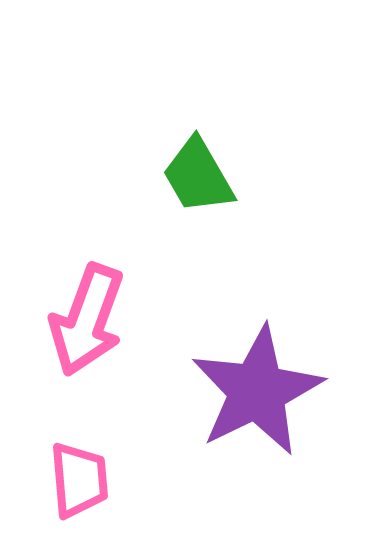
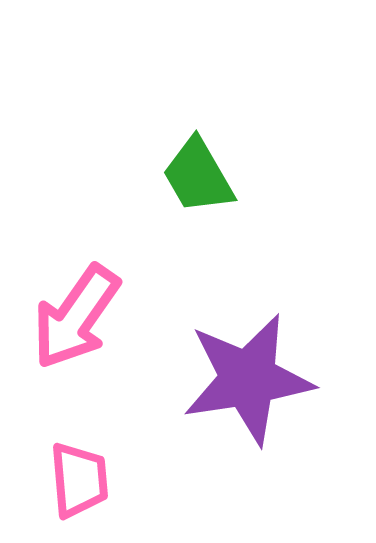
pink arrow: moved 11 px left, 3 px up; rotated 15 degrees clockwise
purple star: moved 9 px left, 12 px up; rotated 17 degrees clockwise
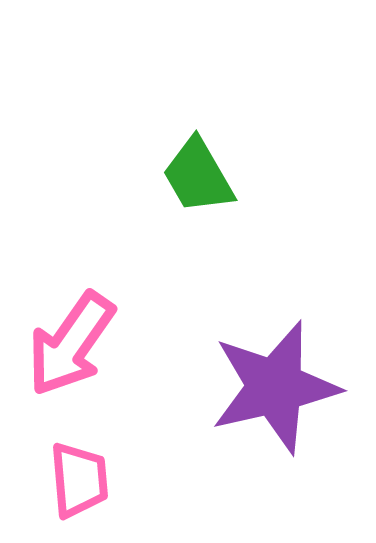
pink arrow: moved 5 px left, 27 px down
purple star: moved 27 px right, 8 px down; rotated 4 degrees counterclockwise
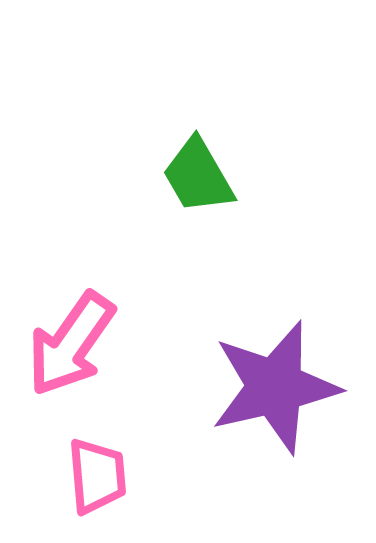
pink trapezoid: moved 18 px right, 4 px up
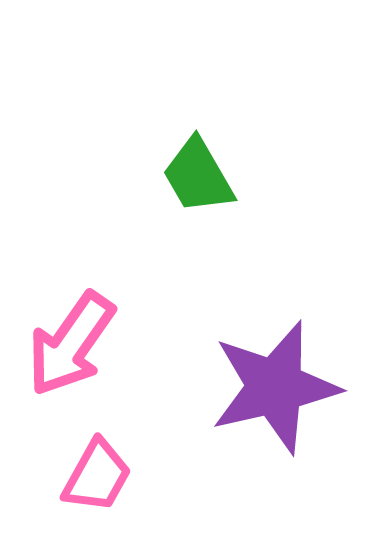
pink trapezoid: rotated 34 degrees clockwise
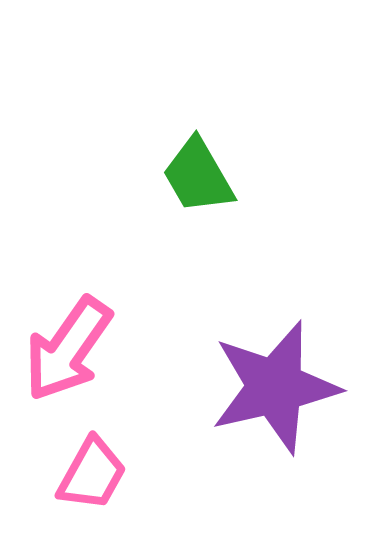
pink arrow: moved 3 px left, 5 px down
pink trapezoid: moved 5 px left, 2 px up
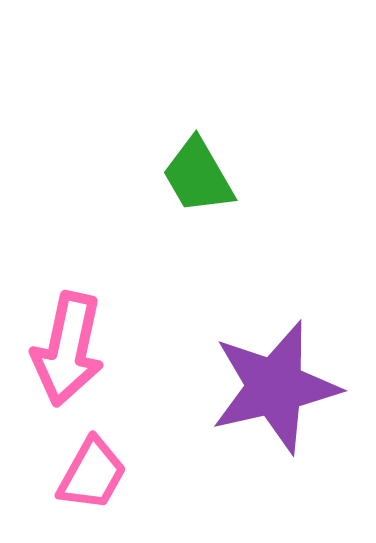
pink arrow: rotated 23 degrees counterclockwise
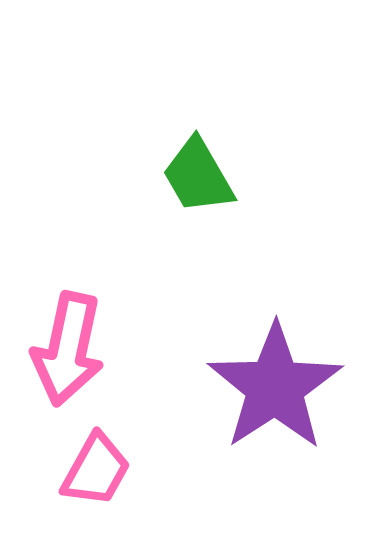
purple star: rotated 20 degrees counterclockwise
pink trapezoid: moved 4 px right, 4 px up
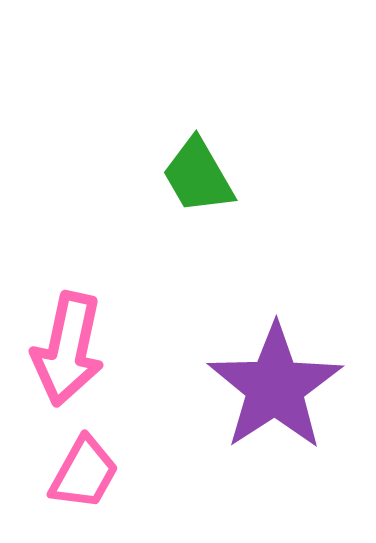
pink trapezoid: moved 12 px left, 3 px down
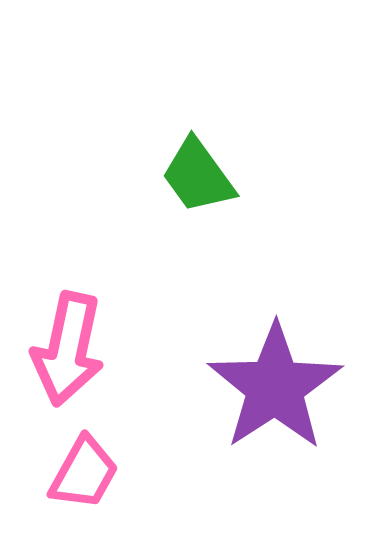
green trapezoid: rotated 6 degrees counterclockwise
